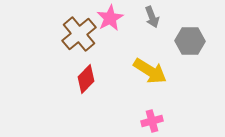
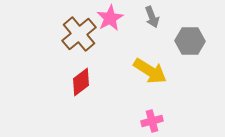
red diamond: moved 5 px left, 3 px down; rotated 8 degrees clockwise
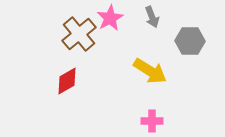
red diamond: moved 14 px left, 1 px up; rotated 8 degrees clockwise
pink cross: rotated 15 degrees clockwise
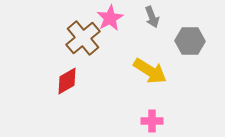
brown cross: moved 4 px right, 4 px down
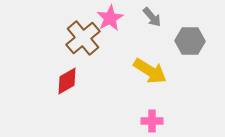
gray arrow: rotated 20 degrees counterclockwise
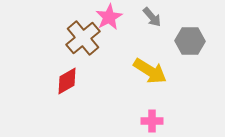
pink star: moved 1 px left, 1 px up
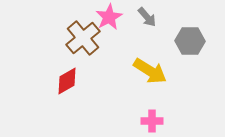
gray arrow: moved 5 px left
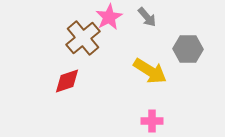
gray hexagon: moved 2 px left, 8 px down
red diamond: rotated 12 degrees clockwise
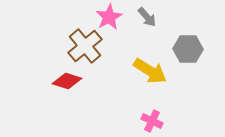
brown cross: moved 2 px right, 8 px down
red diamond: rotated 36 degrees clockwise
pink cross: rotated 25 degrees clockwise
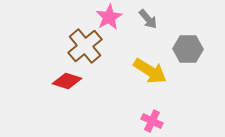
gray arrow: moved 1 px right, 2 px down
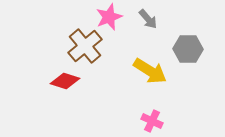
pink star: rotated 8 degrees clockwise
red diamond: moved 2 px left
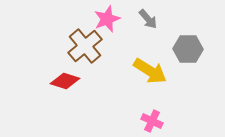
pink star: moved 2 px left, 2 px down
